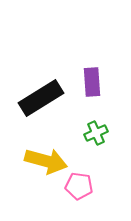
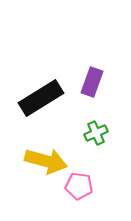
purple rectangle: rotated 24 degrees clockwise
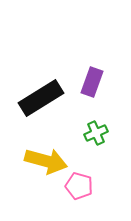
pink pentagon: rotated 8 degrees clockwise
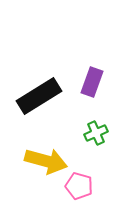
black rectangle: moved 2 px left, 2 px up
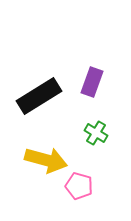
green cross: rotated 35 degrees counterclockwise
yellow arrow: moved 1 px up
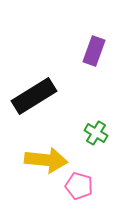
purple rectangle: moved 2 px right, 31 px up
black rectangle: moved 5 px left
yellow arrow: rotated 9 degrees counterclockwise
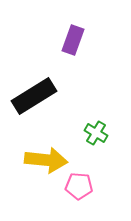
purple rectangle: moved 21 px left, 11 px up
pink pentagon: rotated 12 degrees counterclockwise
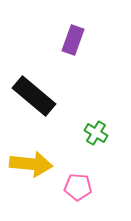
black rectangle: rotated 72 degrees clockwise
yellow arrow: moved 15 px left, 4 px down
pink pentagon: moved 1 px left, 1 px down
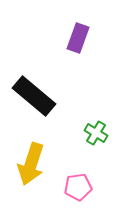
purple rectangle: moved 5 px right, 2 px up
yellow arrow: rotated 102 degrees clockwise
pink pentagon: rotated 12 degrees counterclockwise
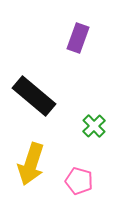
green cross: moved 2 px left, 7 px up; rotated 15 degrees clockwise
pink pentagon: moved 1 px right, 6 px up; rotated 24 degrees clockwise
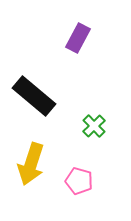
purple rectangle: rotated 8 degrees clockwise
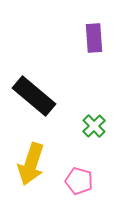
purple rectangle: moved 16 px right; rotated 32 degrees counterclockwise
